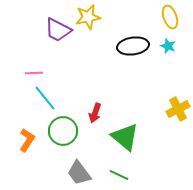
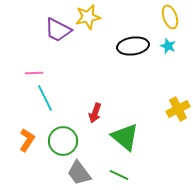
cyan line: rotated 12 degrees clockwise
green circle: moved 10 px down
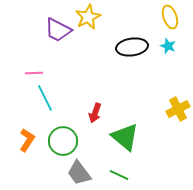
yellow star: rotated 15 degrees counterclockwise
black ellipse: moved 1 px left, 1 px down
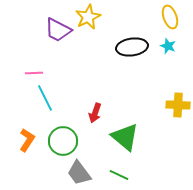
yellow cross: moved 4 px up; rotated 30 degrees clockwise
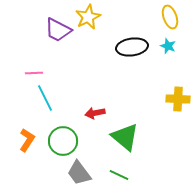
yellow cross: moved 6 px up
red arrow: rotated 60 degrees clockwise
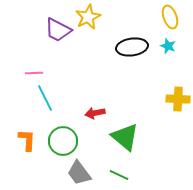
orange L-shape: rotated 30 degrees counterclockwise
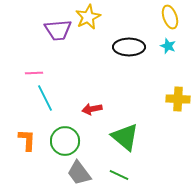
purple trapezoid: rotated 32 degrees counterclockwise
black ellipse: moved 3 px left; rotated 8 degrees clockwise
red arrow: moved 3 px left, 4 px up
green circle: moved 2 px right
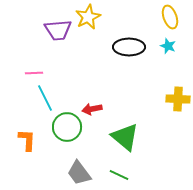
green circle: moved 2 px right, 14 px up
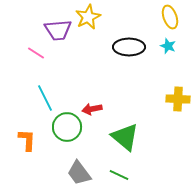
pink line: moved 2 px right, 20 px up; rotated 36 degrees clockwise
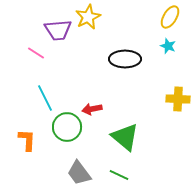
yellow ellipse: rotated 50 degrees clockwise
black ellipse: moved 4 px left, 12 px down
